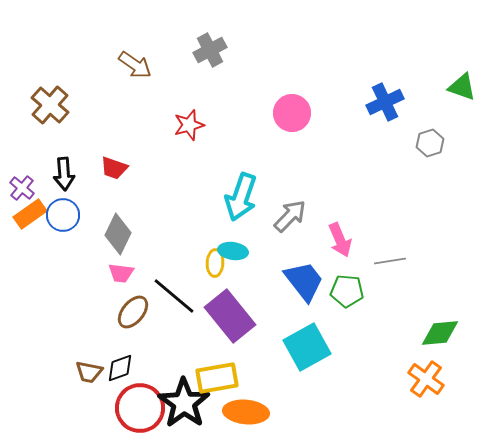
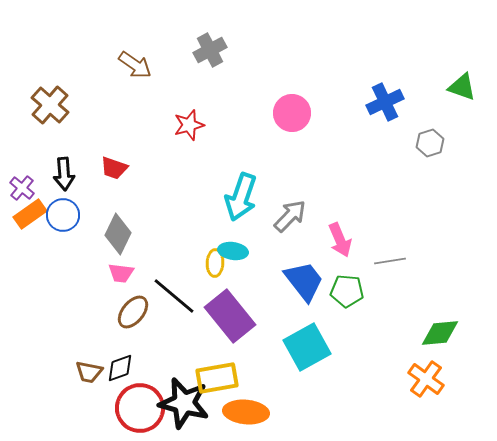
black star: rotated 21 degrees counterclockwise
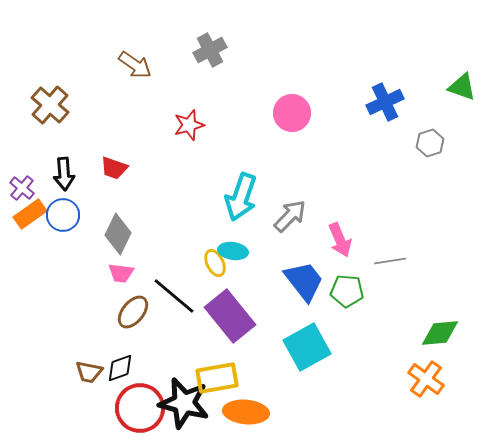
yellow ellipse: rotated 28 degrees counterclockwise
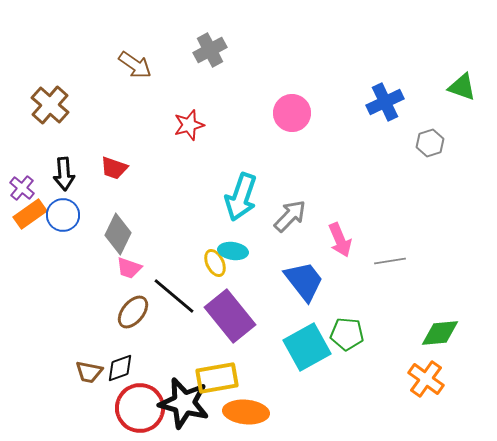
pink trapezoid: moved 8 px right, 5 px up; rotated 12 degrees clockwise
green pentagon: moved 43 px down
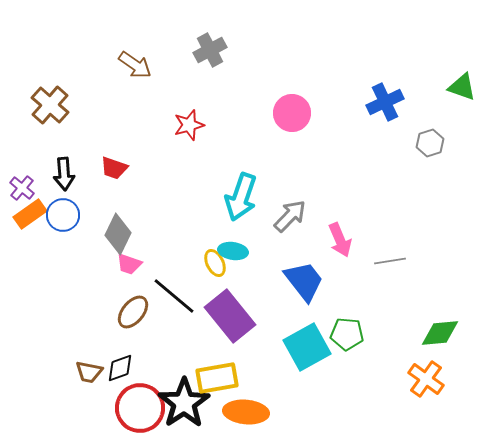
pink trapezoid: moved 4 px up
black star: rotated 24 degrees clockwise
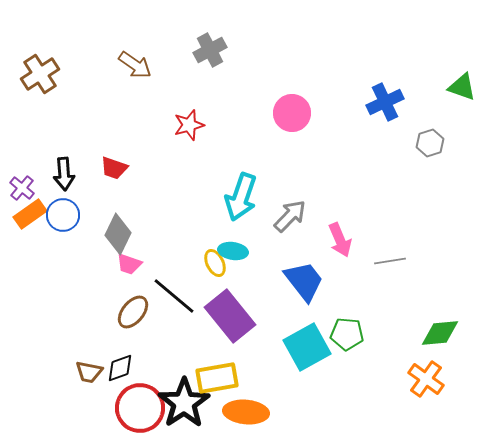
brown cross: moved 10 px left, 31 px up; rotated 15 degrees clockwise
